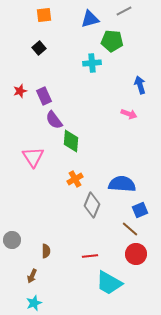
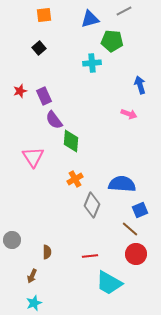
brown semicircle: moved 1 px right, 1 px down
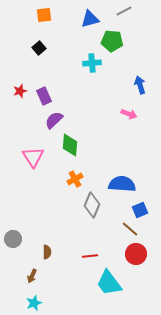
purple semicircle: rotated 84 degrees clockwise
green diamond: moved 1 px left, 4 px down
gray circle: moved 1 px right, 1 px up
cyan trapezoid: rotated 24 degrees clockwise
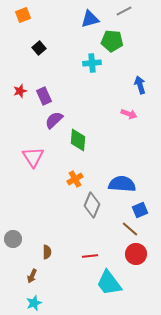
orange square: moved 21 px left; rotated 14 degrees counterclockwise
green diamond: moved 8 px right, 5 px up
